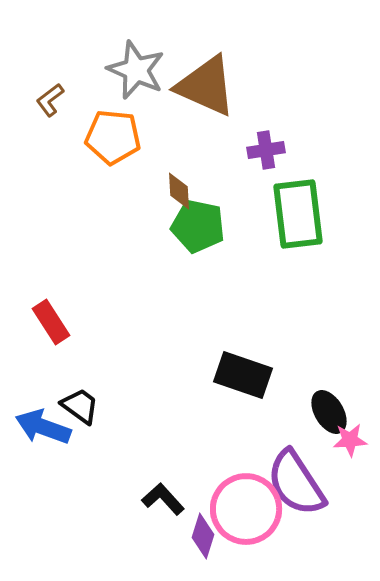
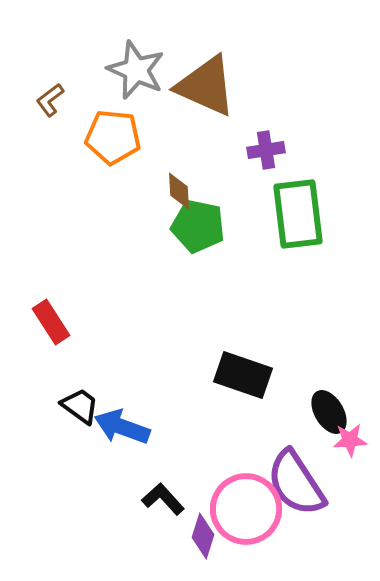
blue arrow: moved 79 px right
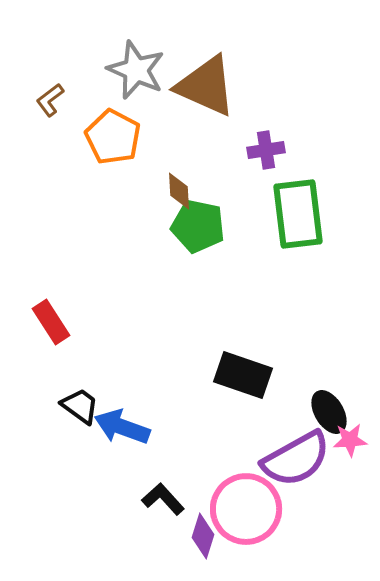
orange pentagon: rotated 22 degrees clockwise
purple semicircle: moved 24 px up; rotated 86 degrees counterclockwise
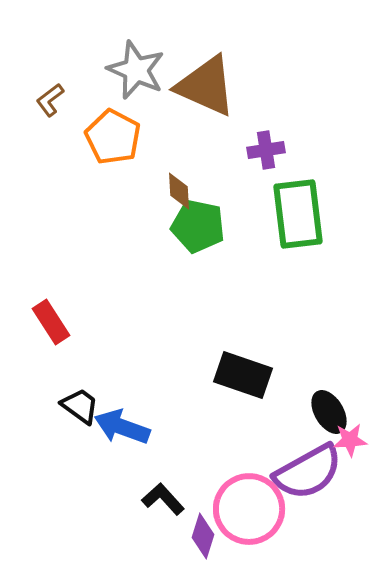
purple semicircle: moved 12 px right, 13 px down
pink circle: moved 3 px right
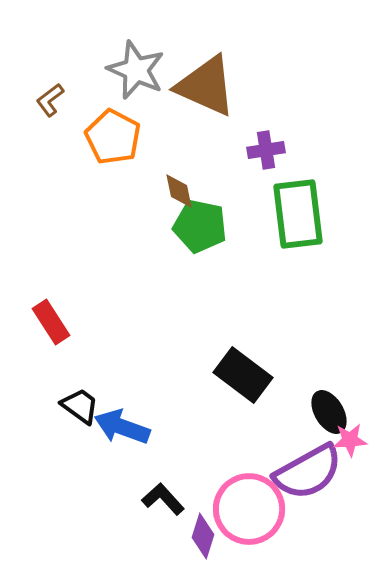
brown diamond: rotated 9 degrees counterclockwise
green pentagon: moved 2 px right
black rectangle: rotated 18 degrees clockwise
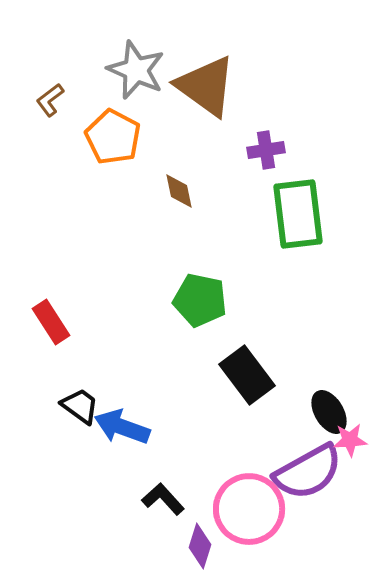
brown triangle: rotated 12 degrees clockwise
green pentagon: moved 74 px down
black rectangle: moved 4 px right; rotated 16 degrees clockwise
purple diamond: moved 3 px left, 10 px down
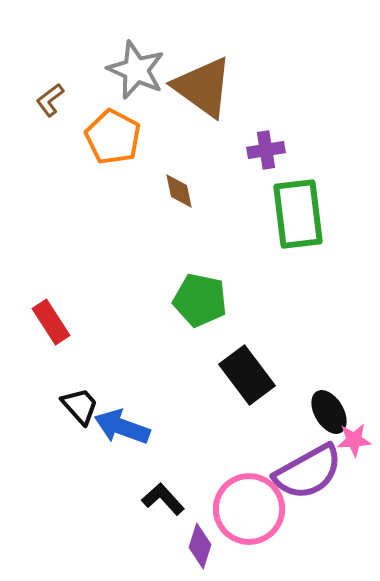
brown triangle: moved 3 px left, 1 px down
black trapezoid: rotated 12 degrees clockwise
pink star: moved 4 px right
